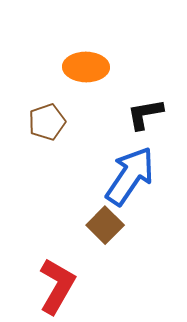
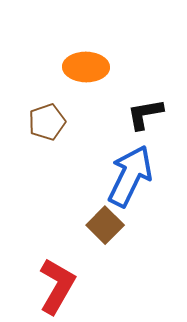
blue arrow: rotated 8 degrees counterclockwise
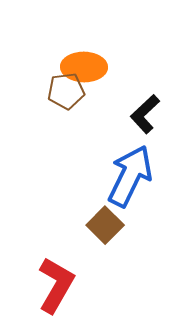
orange ellipse: moved 2 px left
black L-shape: rotated 33 degrees counterclockwise
brown pentagon: moved 19 px right, 31 px up; rotated 12 degrees clockwise
red L-shape: moved 1 px left, 1 px up
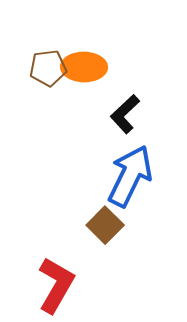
brown pentagon: moved 18 px left, 23 px up
black L-shape: moved 20 px left
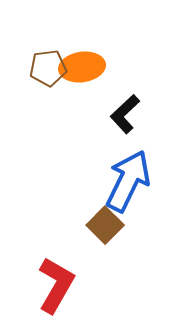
orange ellipse: moved 2 px left; rotated 9 degrees counterclockwise
blue arrow: moved 2 px left, 5 px down
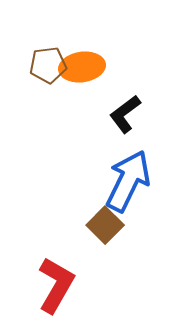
brown pentagon: moved 3 px up
black L-shape: rotated 6 degrees clockwise
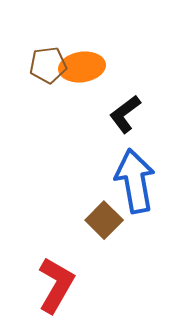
blue arrow: moved 7 px right; rotated 36 degrees counterclockwise
brown square: moved 1 px left, 5 px up
